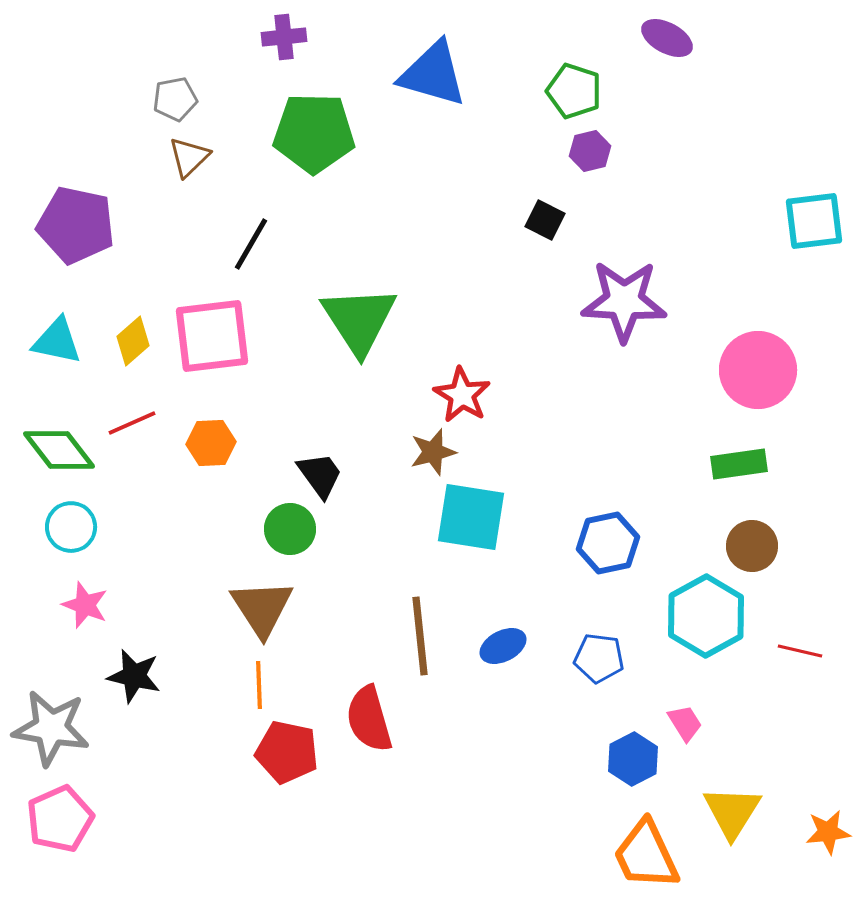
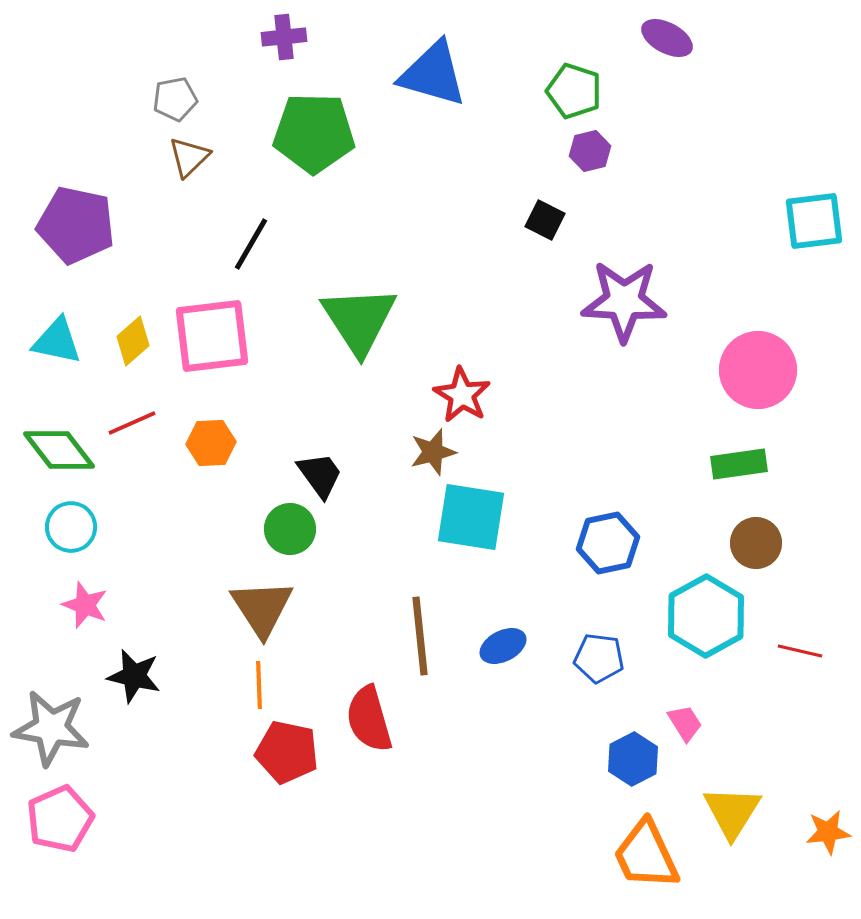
brown circle at (752, 546): moved 4 px right, 3 px up
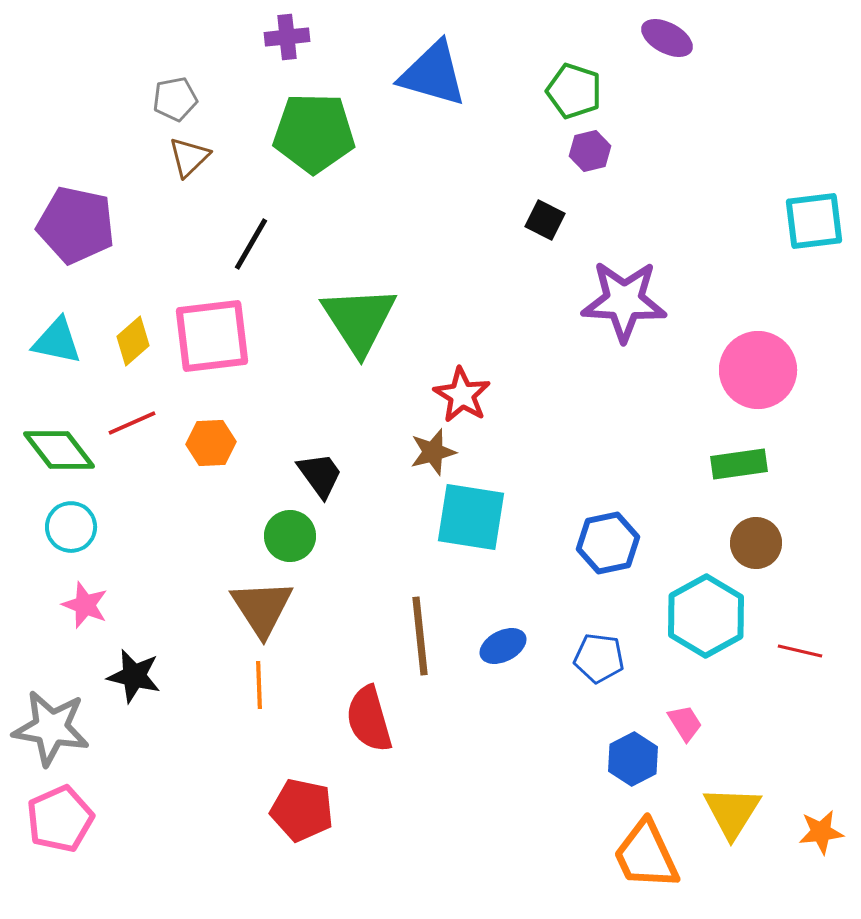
purple cross at (284, 37): moved 3 px right
green circle at (290, 529): moved 7 px down
red pentagon at (287, 752): moved 15 px right, 58 px down
orange star at (828, 832): moved 7 px left
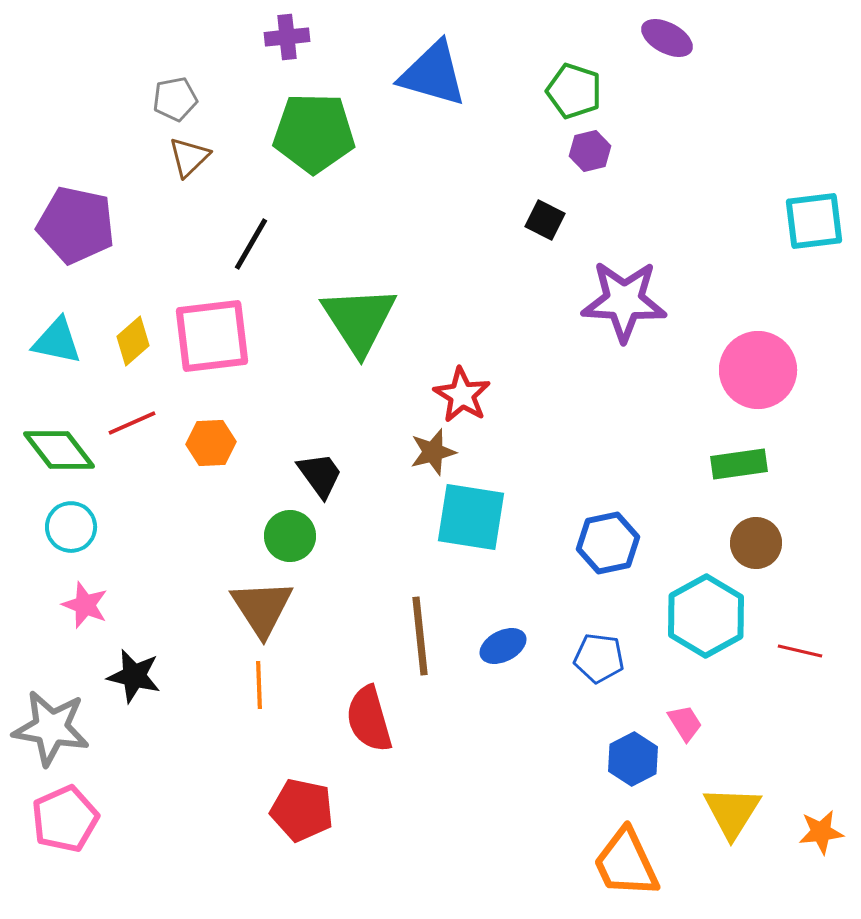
pink pentagon at (60, 819): moved 5 px right
orange trapezoid at (646, 855): moved 20 px left, 8 px down
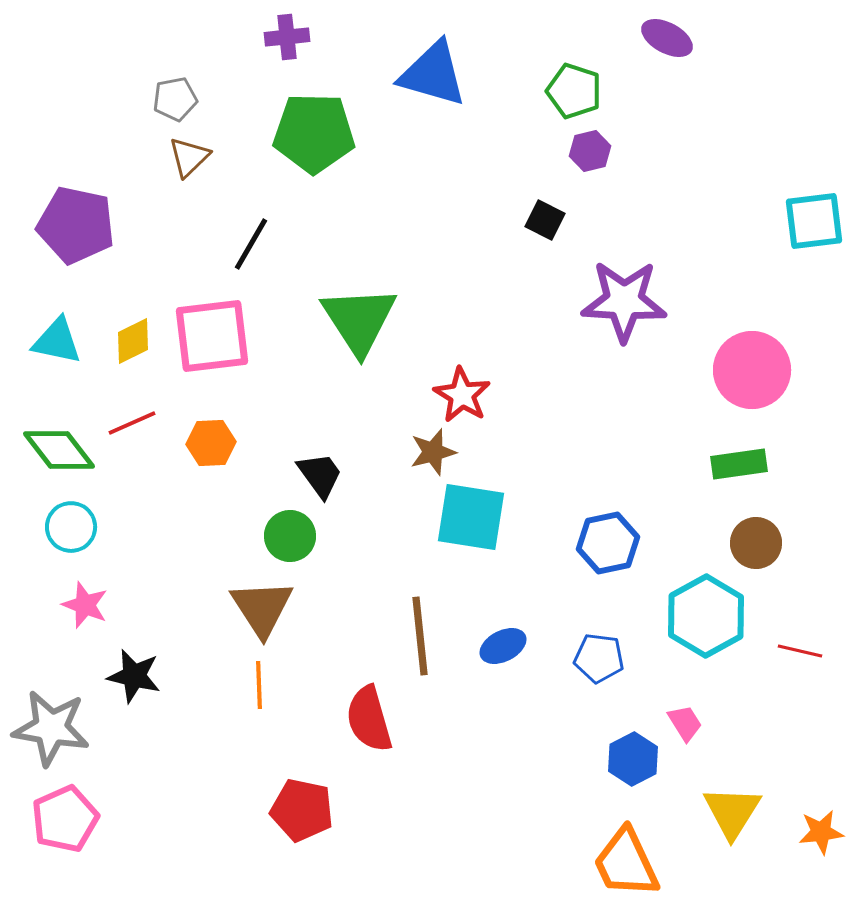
yellow diamond at (133, 341): rotated 15 degrees clockwise
pink circle at (758, 370): moved 6 px left
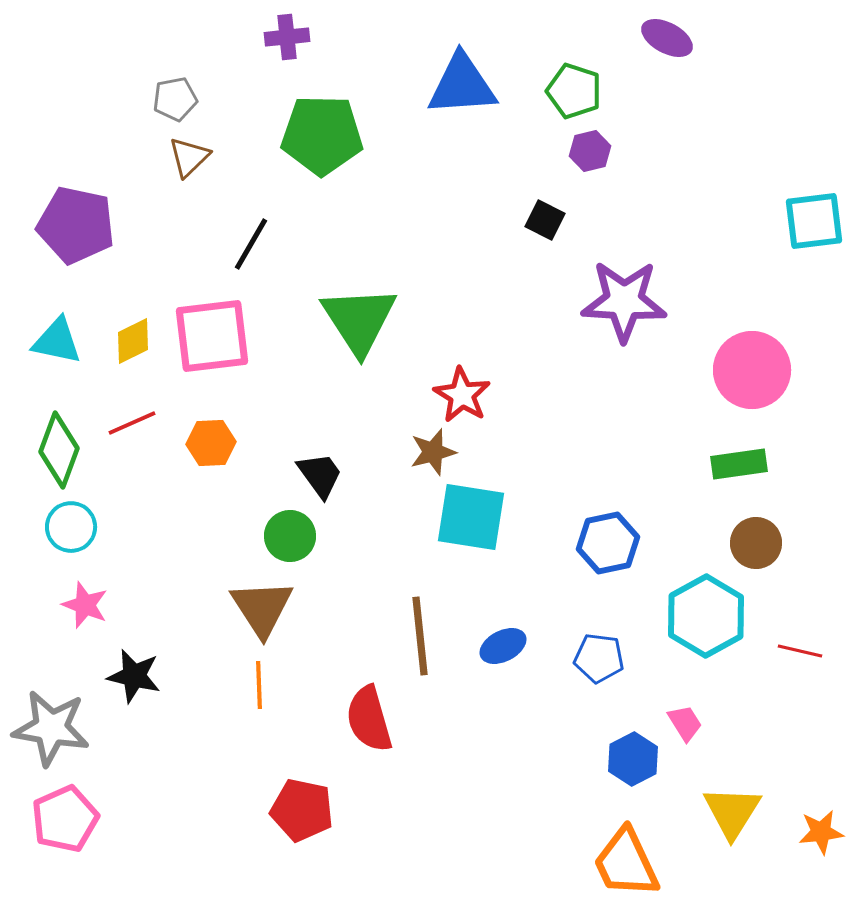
blue triangle at (433, 74): moved 29 px right, 11 px down; rotated 20 degrees counterclockwise
green pentagon at (314, 133): moved 8 px right, 2 px down
green diamond at (59, 450): rotated 58 degrees clockwise
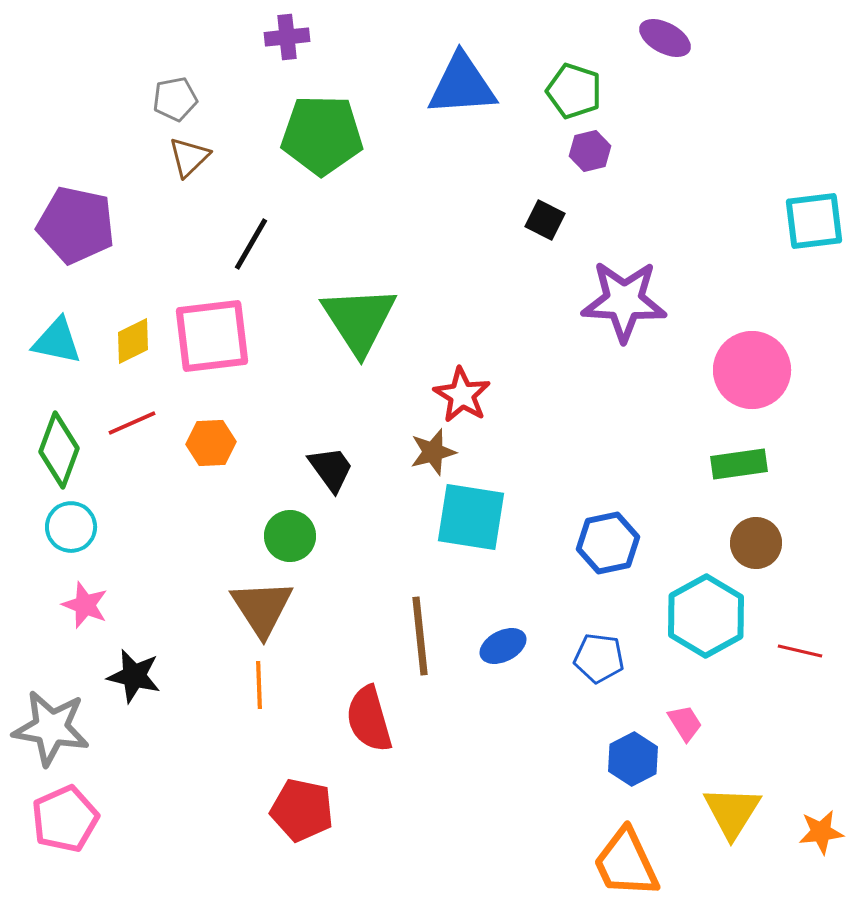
purple ellipse at (667, 38): moved 2 px left
black trapezoid at (320, 475): moved 11 px right, 6 px up
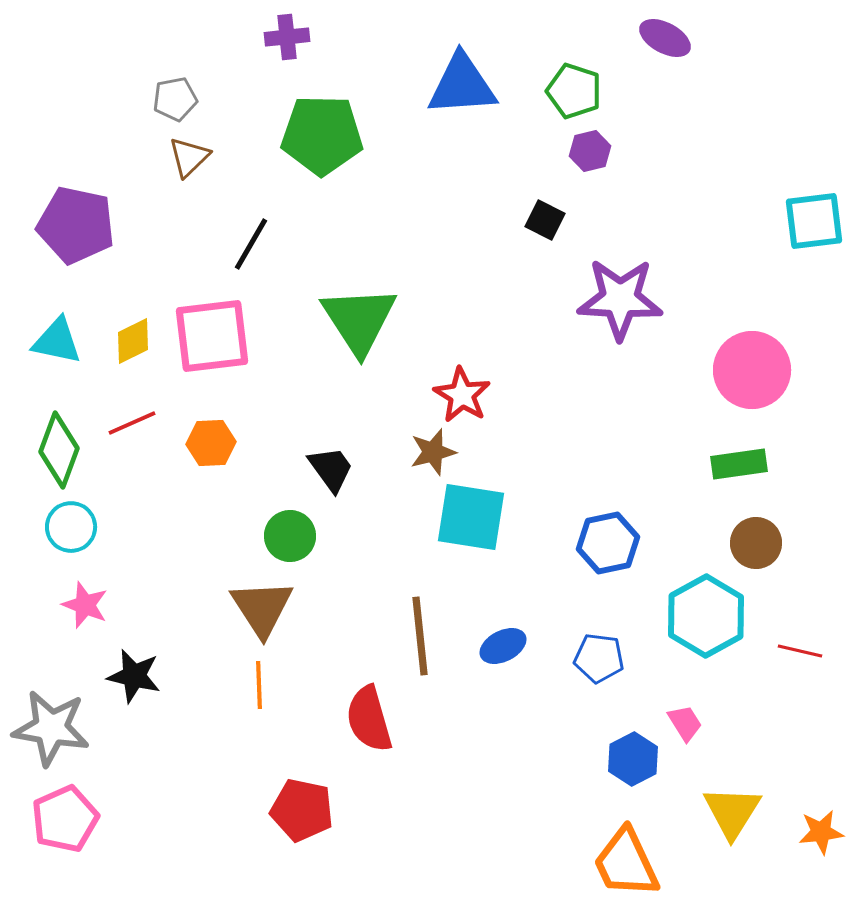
purple star at (624, 301): moved 4 px left, 2 px up
